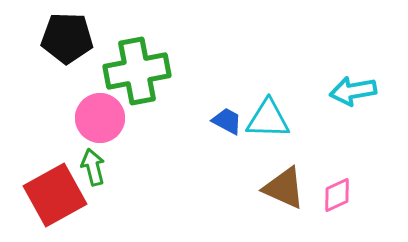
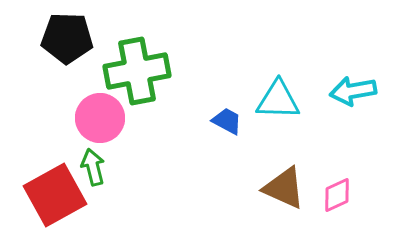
cyan triangle: moved 10 px right, 19 px up
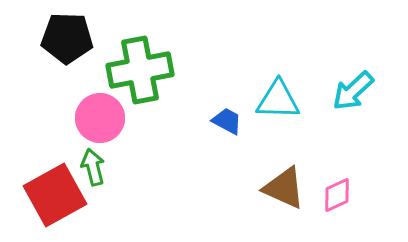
green cross: moved 3 px right, 1 px up
cyan arrow: rotated 33 degrees counterclockwise
